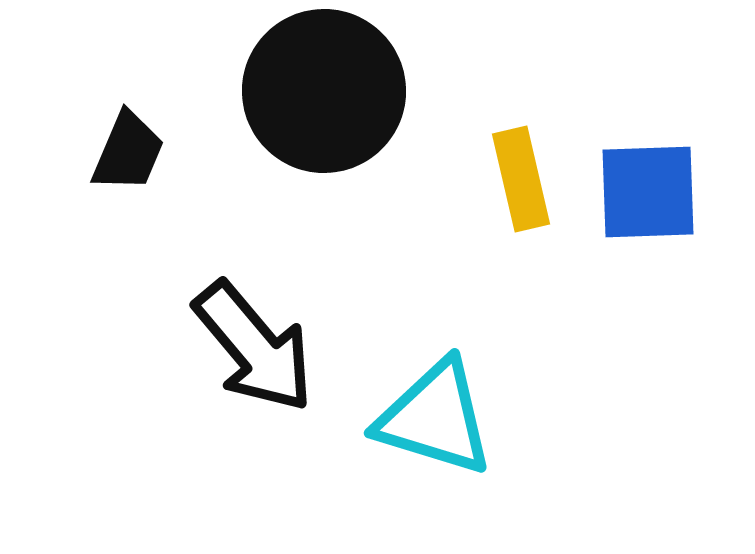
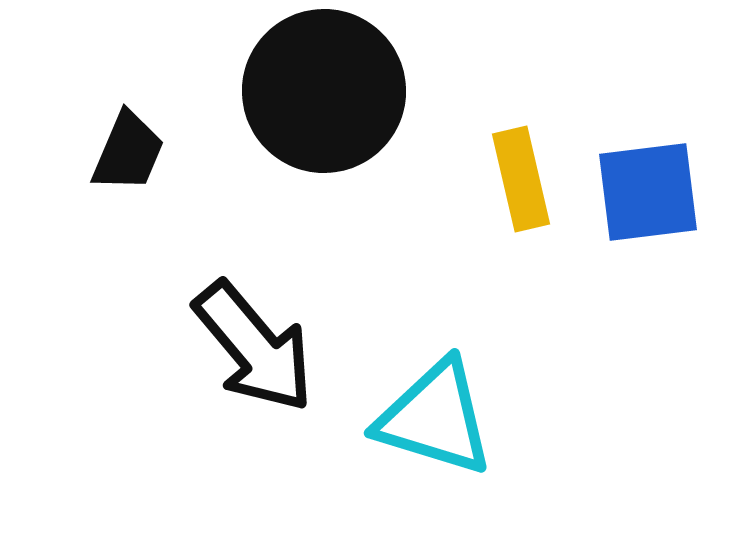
blue square: rotated 5 degrees counterclockwise
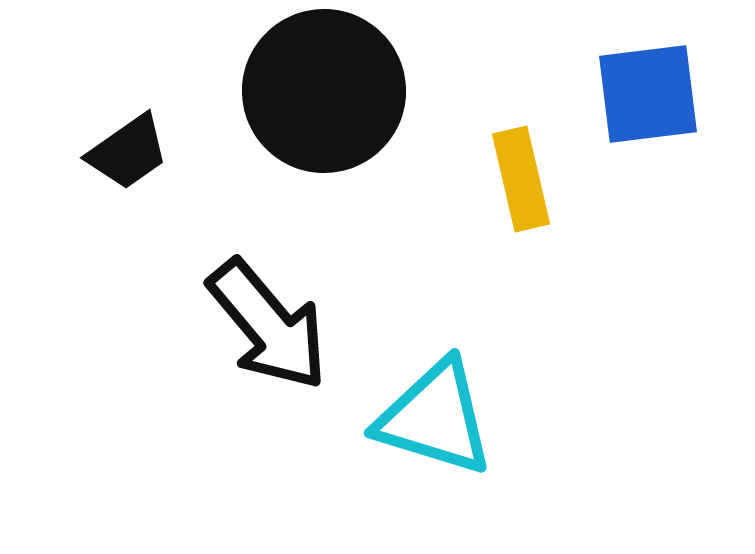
black trapezoid: rotated 32 degrees clockwise
blue square: moved 98 px up
black arrow: moved 14 px right, 22 px up
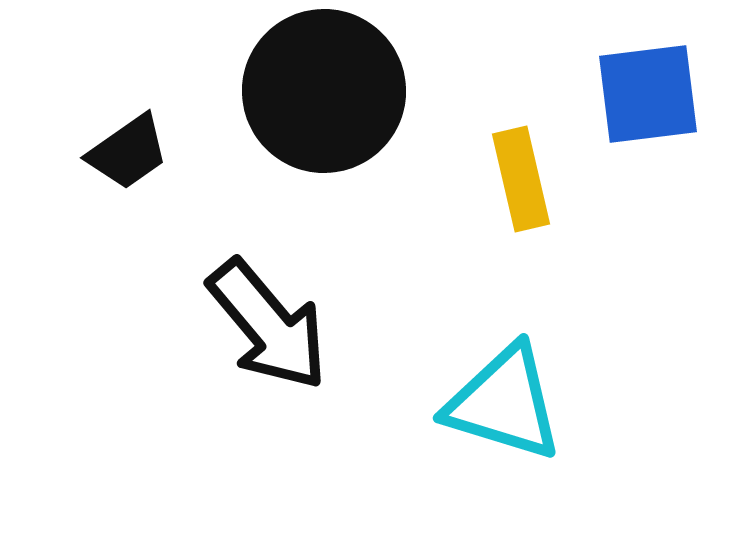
cyan triangle: moved 69 px right, 15 px up
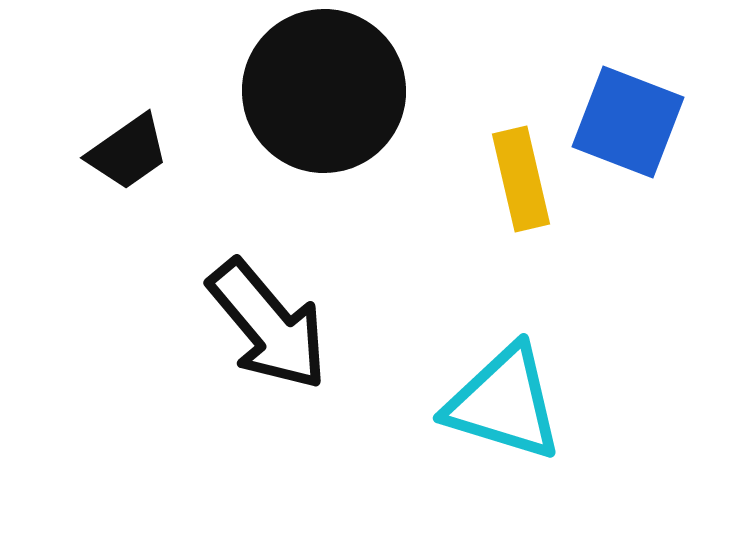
blue square: moved 20 px left, 28 px down; rotated 28 degrees clockwise
